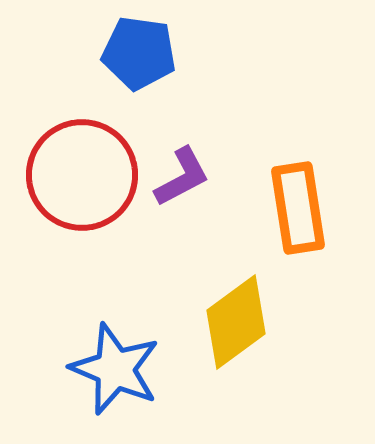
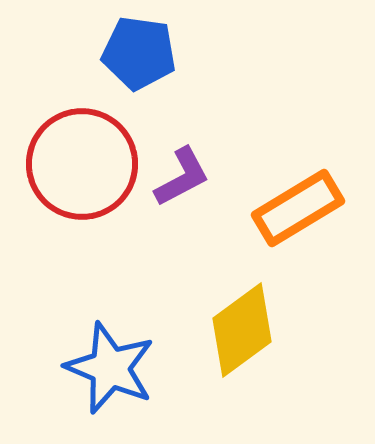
red circle: moved 11 px up
orange rectangle: rotated 68 degrees clockwise
yellow diamond: moved 6 px right, 8 px down
blue star: moved 5 px left, 1 px up
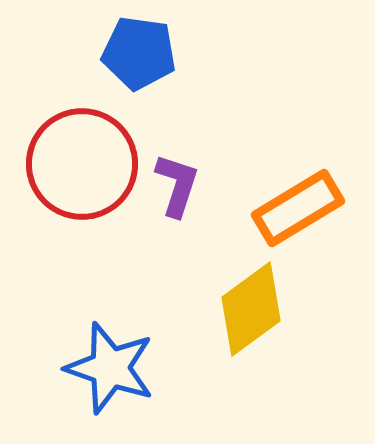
purple L-shape: moved 5 px left, 8 px down; rotated 44 degrees counterclockwise
yellow diamond: moved 9 px right, 21 px up
blue star: rotated 4 degrees counterclockwise
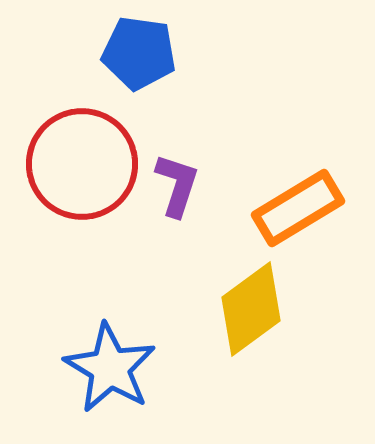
blue star: rotated 12 degrees clockwise
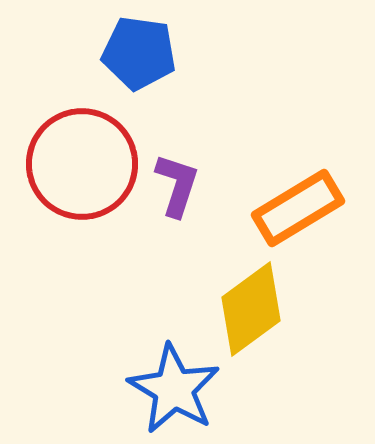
blue star: moved 64 px right, 21 px down
